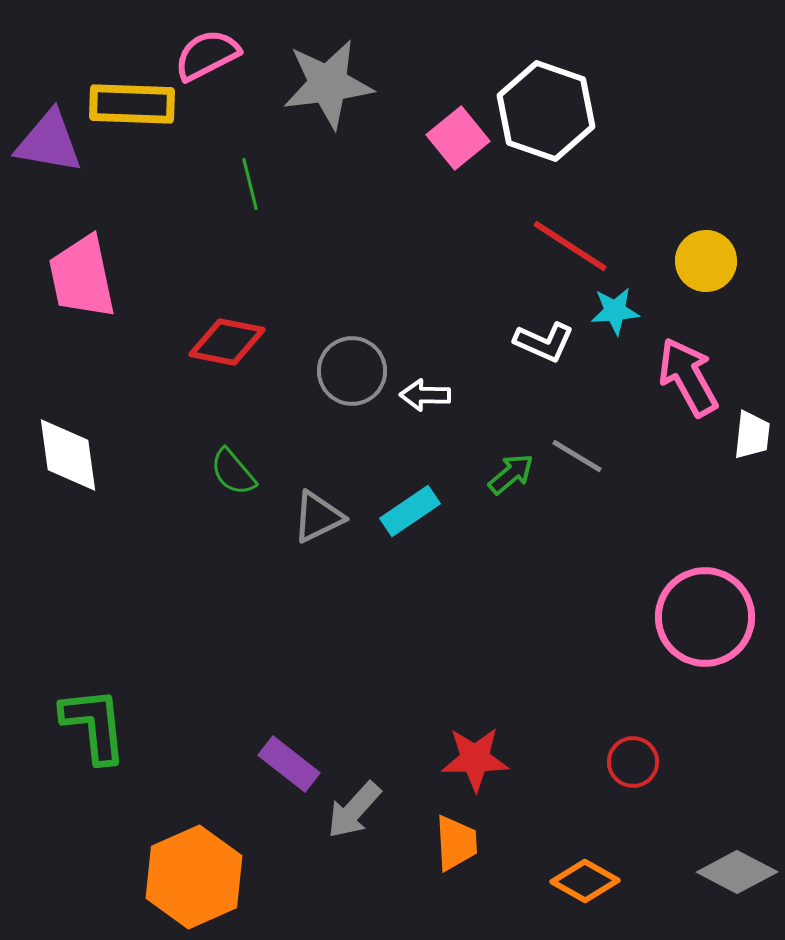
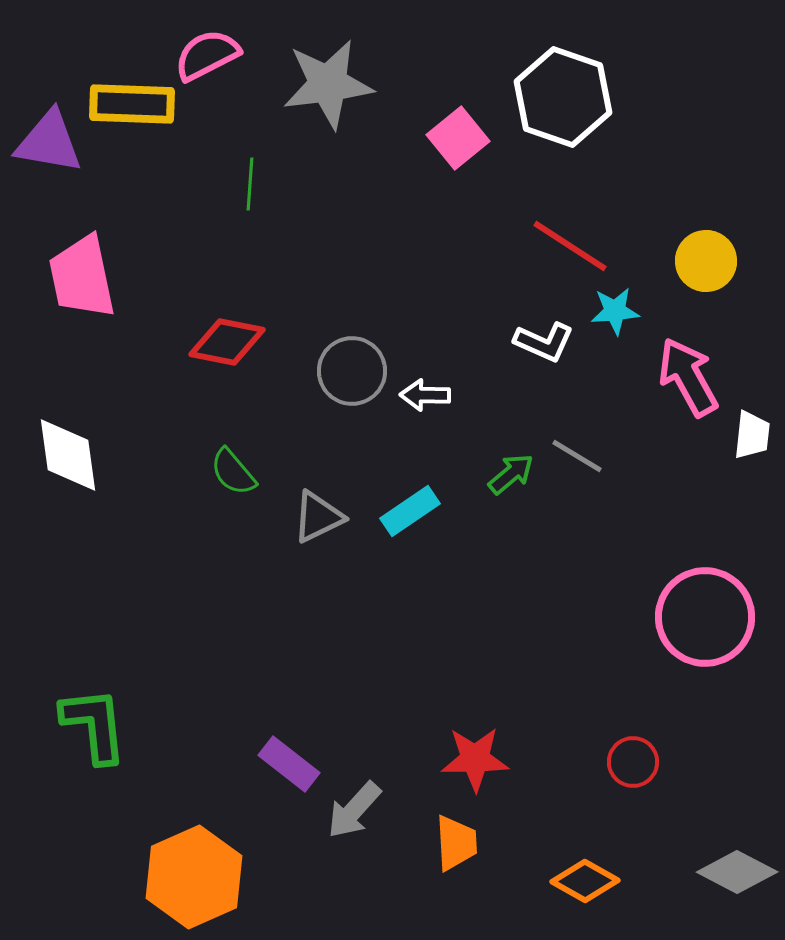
white hexagon: moved 17 px right, 14 px up
green line: rotated 18 degrees clockwise
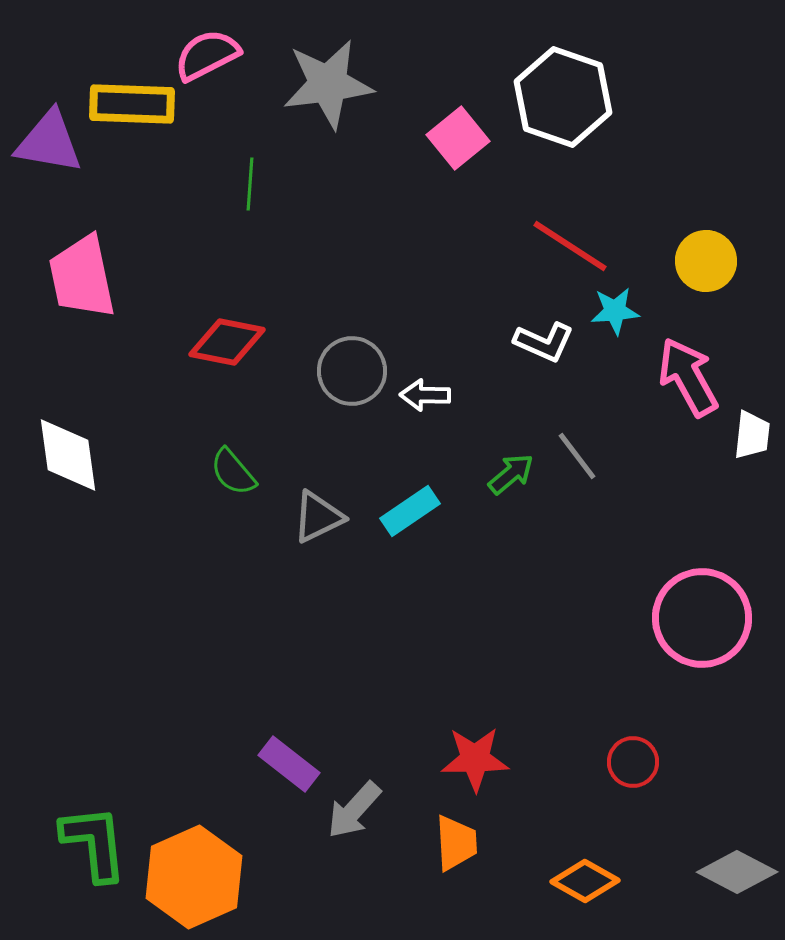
gray line: rotated 22 degrees clockwise
pink circle: moved 3 px left, 1 px down
green L-shape: moved 118 px down
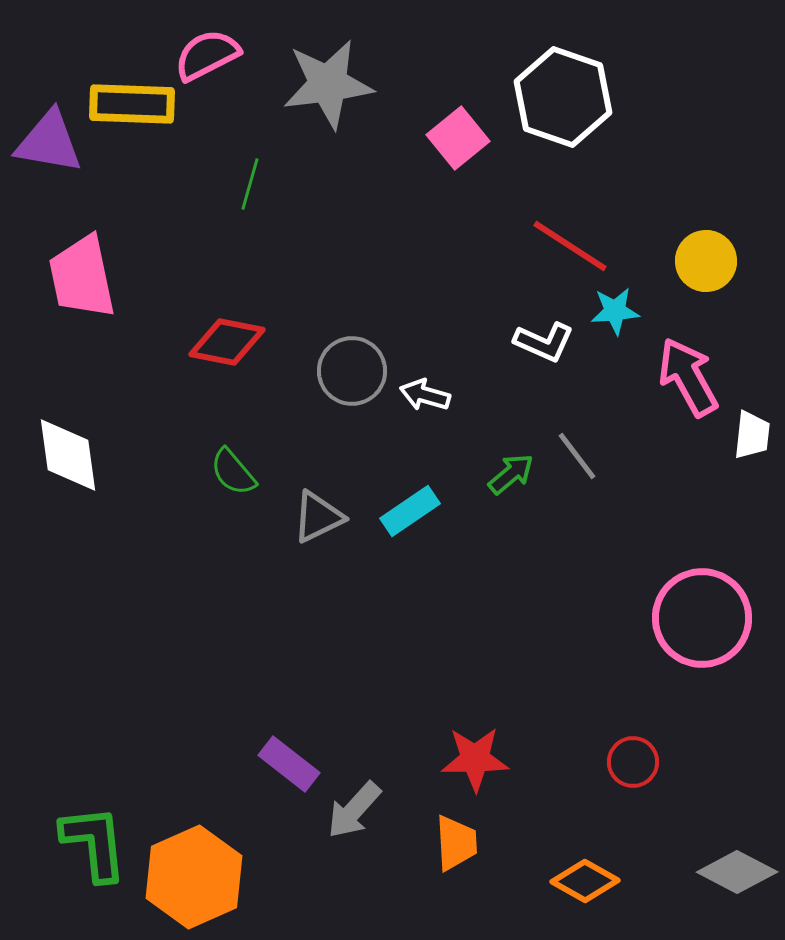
green line: rotated 12 degrees clockwise
white arrow: rotated 15 degrees clockwise
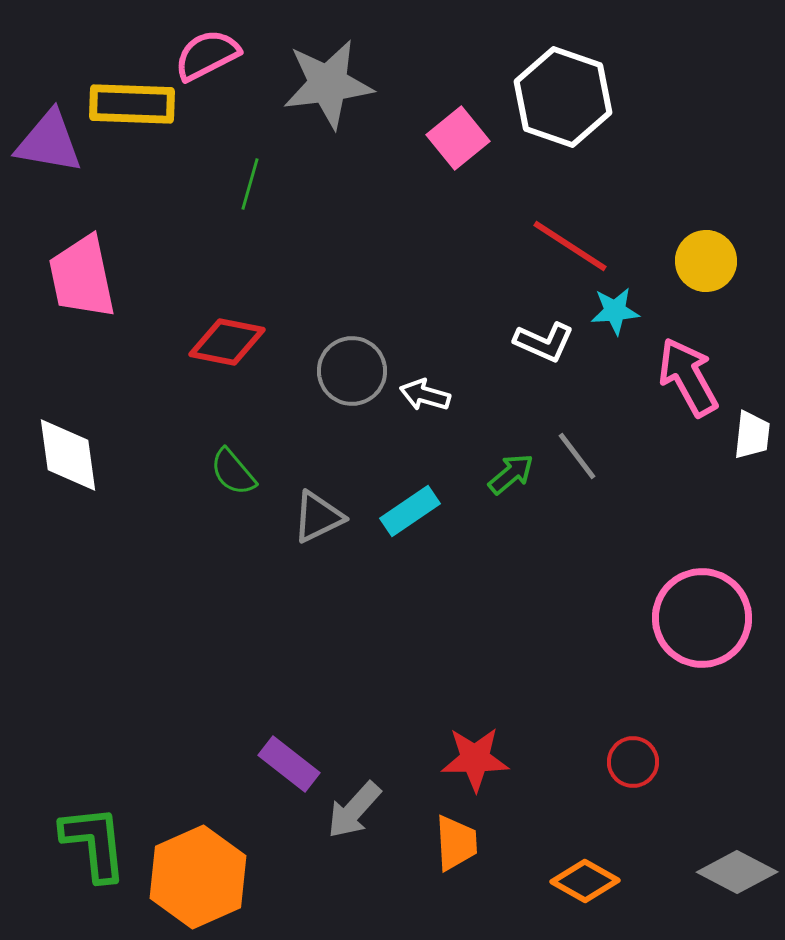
orange hexagon: moved 4 px right
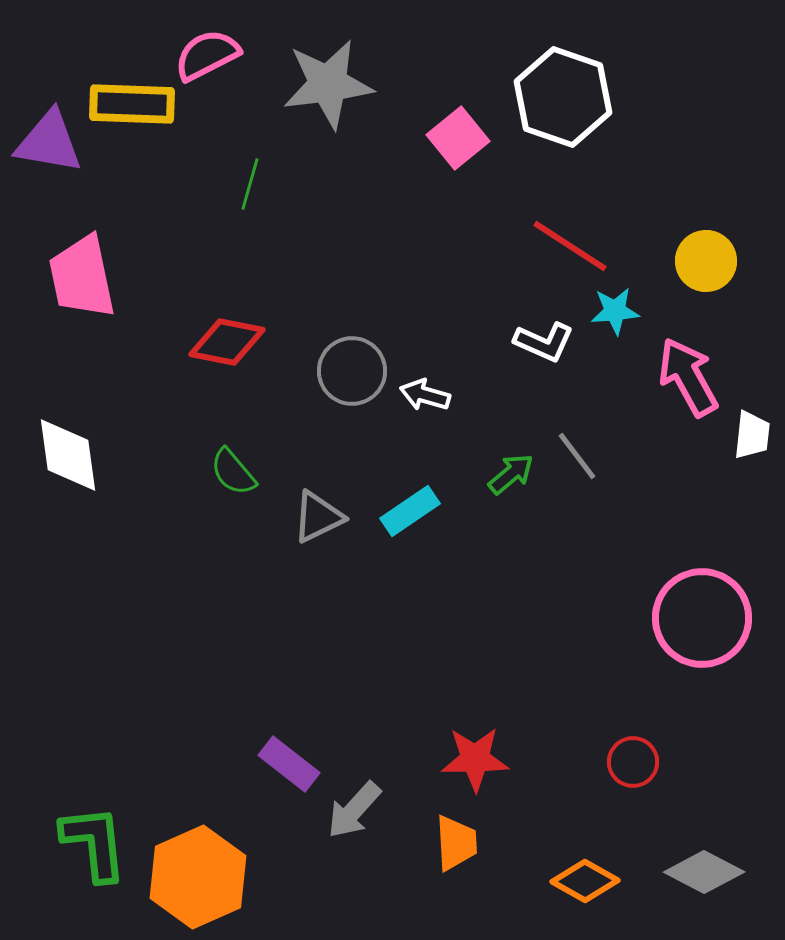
gray diamond: moved 33 px left
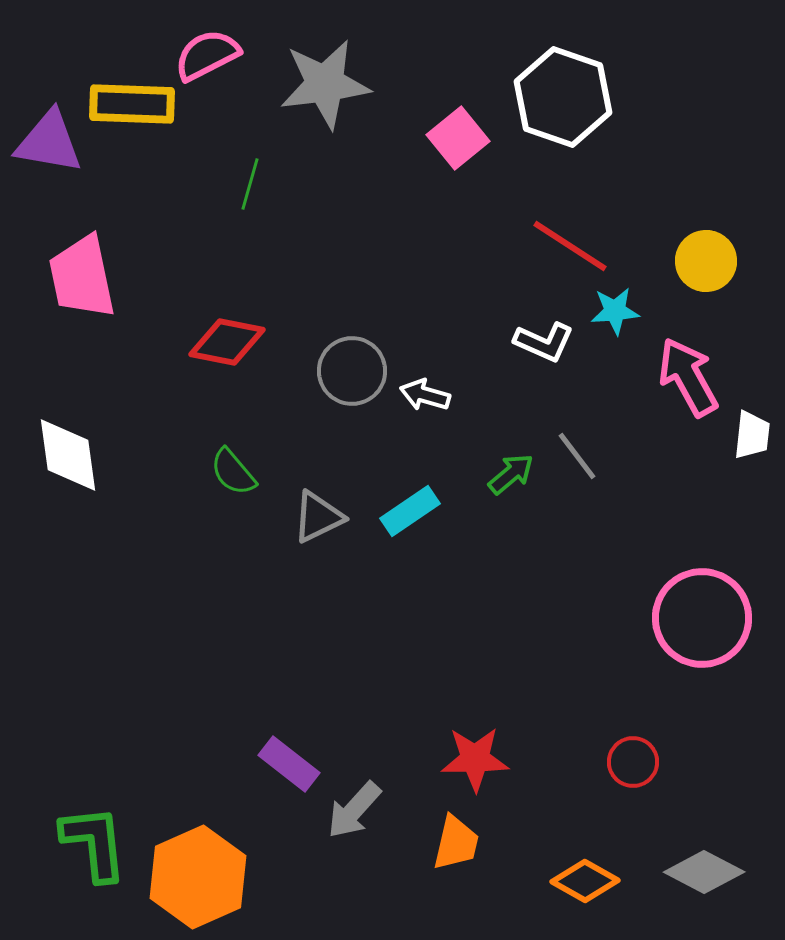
gray star: moved 3 px left
orange trapezoid: rotated 16 degrees clockwise
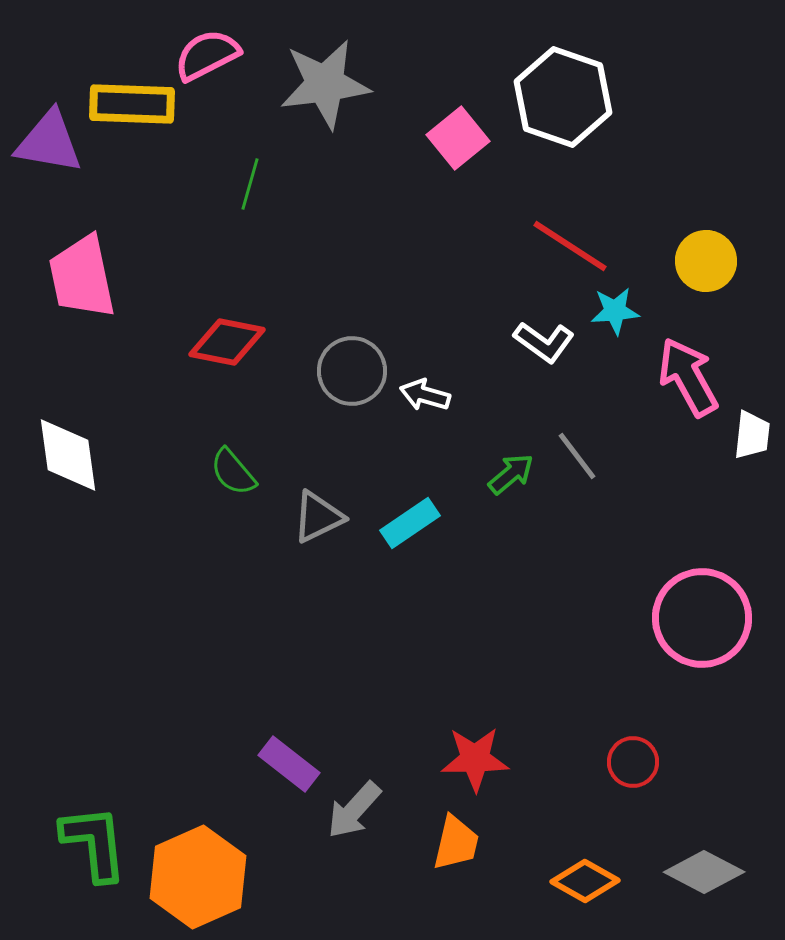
white L-shape: rotated 12 degrees clockwise
cyan rectangle: moved 12 px down
